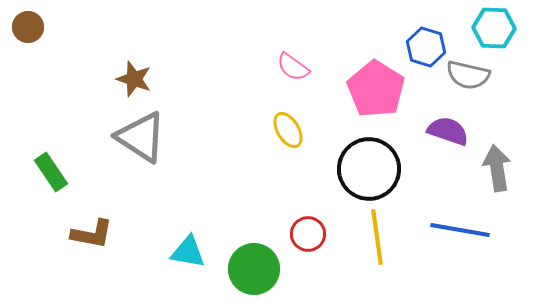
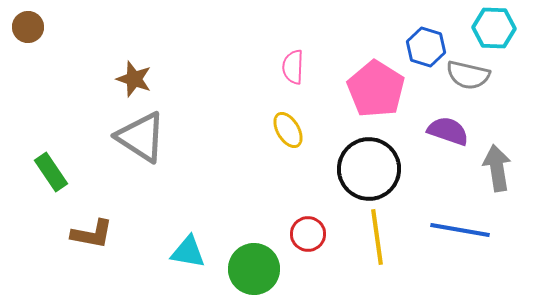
pink semicircle: rotated 56 degrees clockwise
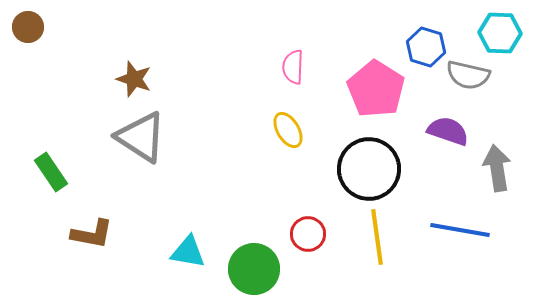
cyan hexagon: moved 6 px right, 5 px down
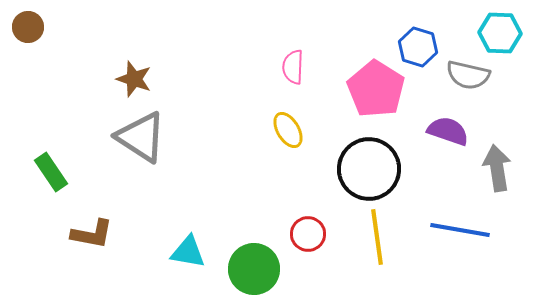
blue hexagon: moved 8 px left
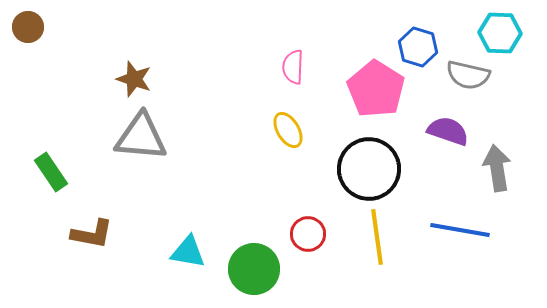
gray triangle: rotated 28 degrees counterclockwise
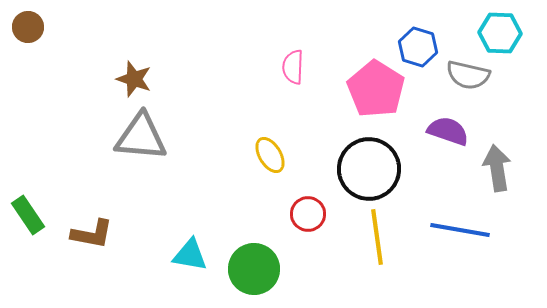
yellow ellipse: moved 18 px left, 25 px down
green rectangle: moved 23 px left, 43 px down
red circle: moved 20 px up
cyan triangle: moved 2 px right, 3 px down
